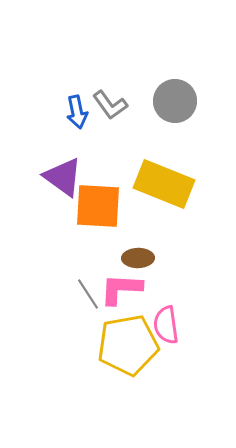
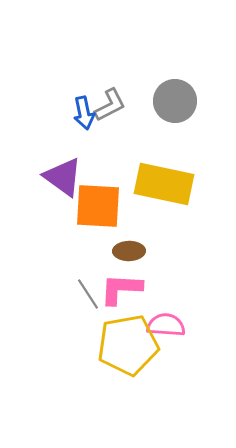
gray L-shape: rotated 81 degrees counterclockwise
blue arrow: moved 7 px right, 1 px down
yellow rectangle: rotated 10 degrees counterclockwise
brown ellipse: moved 9 px left, 7 px up
pink semicircle: rotated 102 degrees clockwise
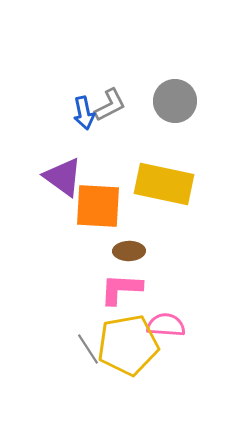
gray line: moved 55 px down
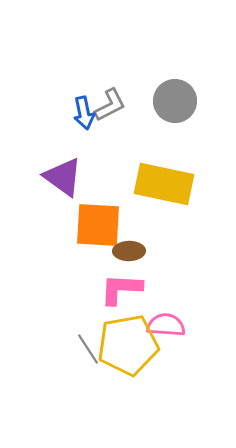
orange square: moved 19 px down
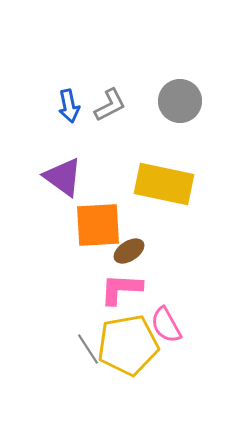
gray circle: moved 5 px right
blue arrow: moved 15 px left, 7 px up
orange square: rotated 6 degrees counterclockwise
brown ellipse: rotated 32 degrees counterclockwise
pink semicircle: rotated 123 degrees counterclockwise
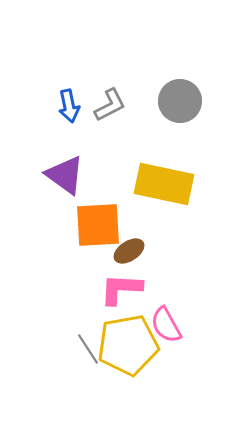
purple triangle: moved 2 px right, 2 px up
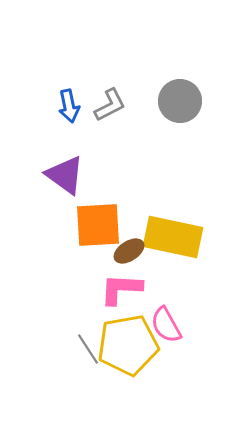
yellow rectangle: moved 9 px right, 53 px down
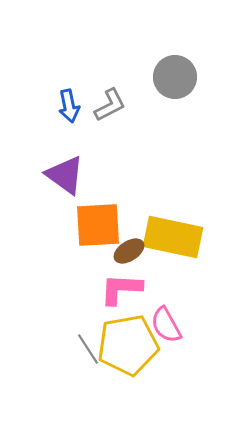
gray circle: moved 5 px left, 24 px up
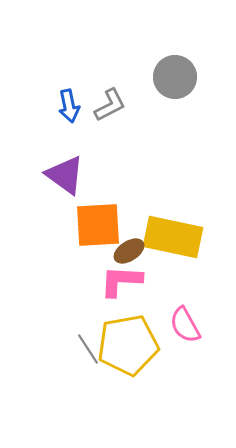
pink L-shape: moved 8 px up
pink semicircle: moved 19 px right
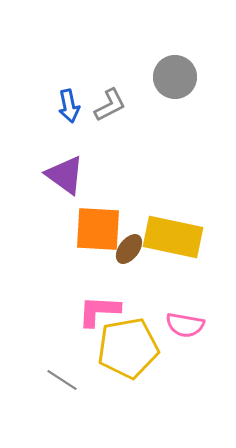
orange square: moved 4 px down; rotated 6 degrees clockwise
brown ellipse: moved 2 px up; rotated 20 degrees counterclockwise
pink L-shape: moved 22 px left, 30 px down
pink semicircle: rotated 51 degrees counterclockwise
yellow pentagon: moved 3 px down
gray line: moved 26 px left, 31 px down; rotated 24 degrees counterclockwise
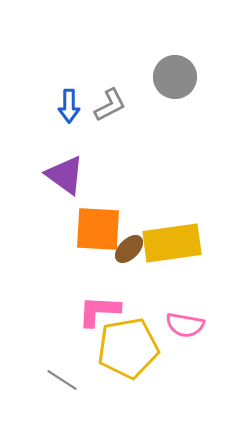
blue arrow: rotated 12 degrees clockwise
yellow rectangle: moved 1 px left, 6 px down; rotated 20 degrees counterclockwise
brown ellipse: rotated 8 degrees clockwise
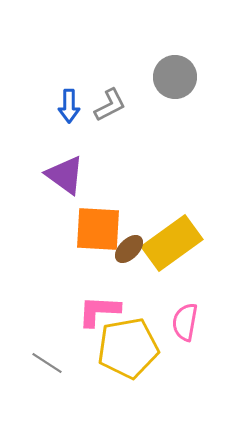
yellow rectangle: rotated 28 degrees counterclockwise
pink semicircle: moved 3 px up; rotated 90 degrees clockwise
gray line: moved 15 px left, 17 px up
